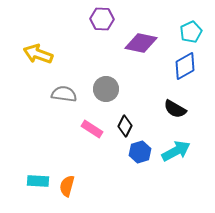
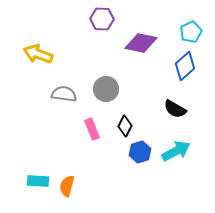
blue diamond: rotated 12 degrees counterclockwise
pink rectangle: rotated 35 degrees clockwise
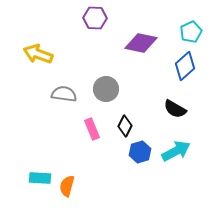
purple hexagon: moved 7 px left, 1 px up
cyan rectangle: moved 2 px right, 3 px up
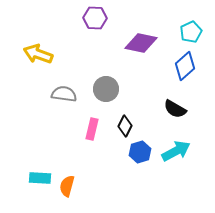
pink rectangle: rotated 35 degrees clockwise
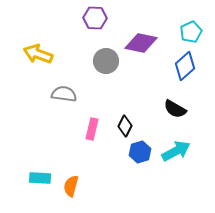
gray circle: moved 28 px up
orange semicircle: moved 4 px right
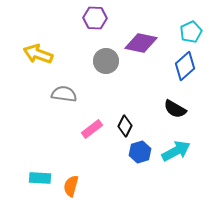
pink rectangle: rotated 40 degrees clockwise
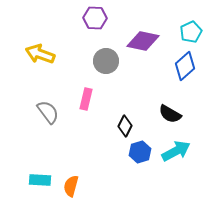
purple diamond: moved 2 px right, 2 px up
yellow arrow: moved 2 px right
gray semicircle: moved 16 px left, 18 px down; rotated 45 degrees clockwise
black semicircle: moved 5 px left, 5 px down
pink rectangle: moved 6 px left, 30 px up; rotated 40 degrees counterclockwise
cyan rectangle: moved 2 px down
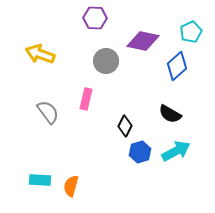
blue diamond: moved 8 px left
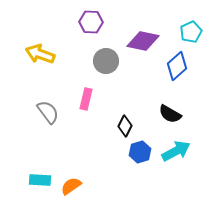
purple hexagon: moved 4 px left, 4 px down
orange semicircle: rotated 40 degrees clockwise
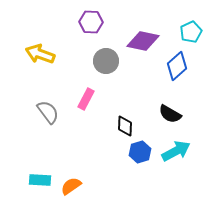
pink rectangle: rotated 15 degrees clockwise
black diamond: rotated 25 degrees counterclockwise
